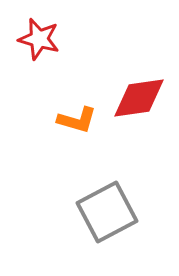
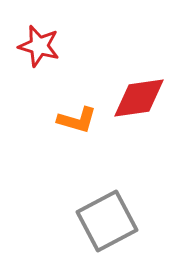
red star: moved 7 px down
gray square: moved 9 px down
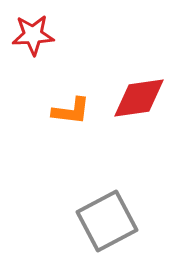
red star: moved 6 px left, 11 px up; rotated 18 degrees counterclockwise
orange L-shape: moved 6 px left, 9 px up; rotated 9 degrees counterclockwise
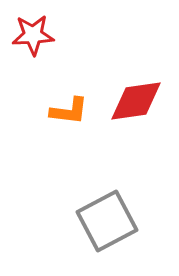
red diamond: moved 3 px left, 3 px down
orange L-shape: moved 2 px left
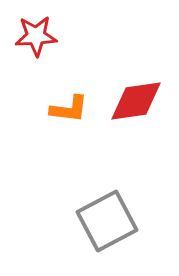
red star: moved 3 px right, 1 px down
orange L-shape: moved 2 px up
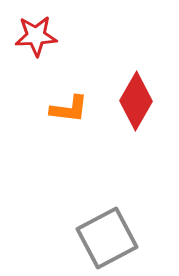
red diamond: rotated 52 degrees counterclockwise
gray square: moved 17 px down
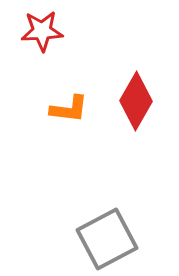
red star: moved 6 px right, 5 px up
gray square: moved 1 px down
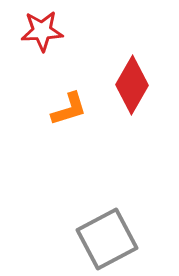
red diamond: moved 4 px left, 16 px up
orange L-shape: rotated 24 degrees counterclockwise
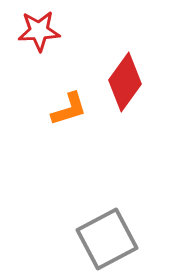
red star: moved 3 px left
red diamond: moved 7 px left, 3 px up; rotated 6 degrees clockwise
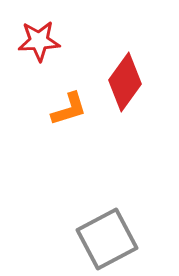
red star: moved 10 px down
